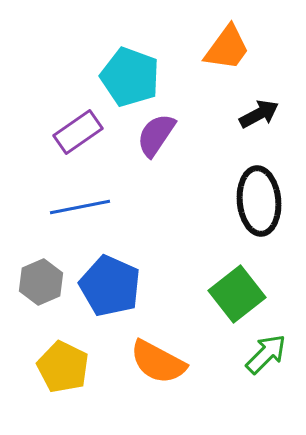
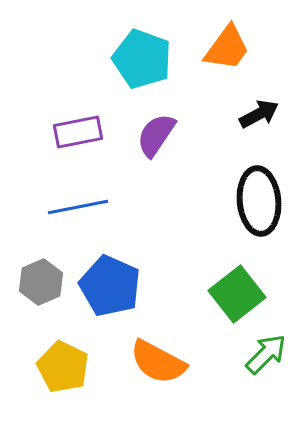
cyan pentagon: moved 12 px right, 18 px up
purple rectangle: rotated 24 degrees clockwise
blue line: moved 2 px left
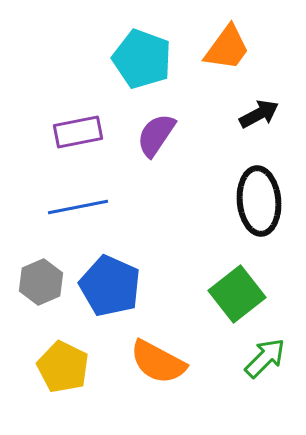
green arrow: moved 1 px left, 4 px down
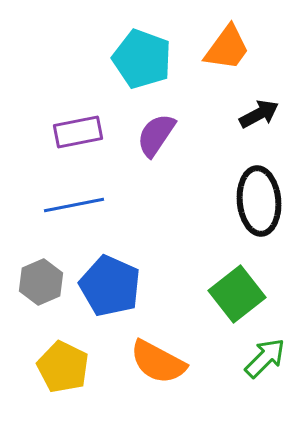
blue line: moved 4 px left, 2 px up
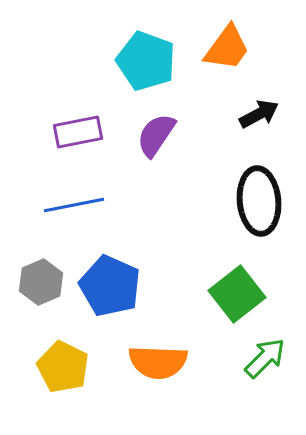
cyan pentagon: moved 4 px right, 2 px down
orange semicircle: rotated 26 degrees counterclockwise
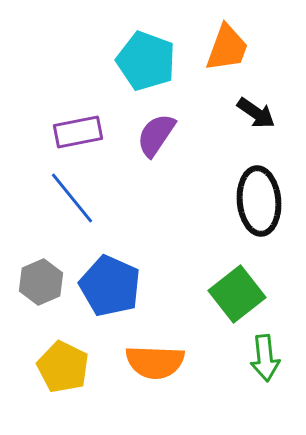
orange trapezoid: rotated 16 degrees counterclockwise
black arrow: moved 3 px left, 1 px up; rotated 63 degrees clockwise
blue line: moved 2 px left, 7 px up; rotated 62 degrees clockwise
green arrow: rotated 129 degrees clockwise
orange semicircle: moved 3 px left
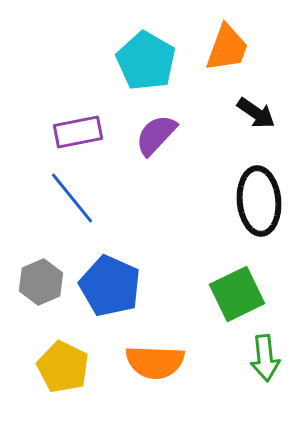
cyan pentagon: rotated 10 degrees clockwise
purple semicircle: rotated 9 degrees clockwise
green square: rotated 12 degrees clockwise
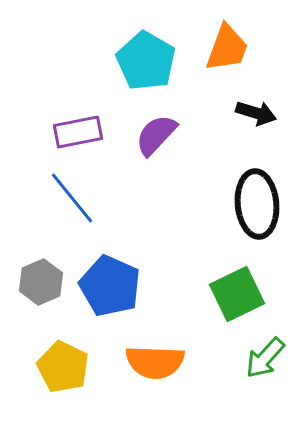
black arrow: rotated 18 degrees counterclockwise
black ellipse: moved 2 px left, 3 px down
green arrow: rotated 48 degrees clockwise
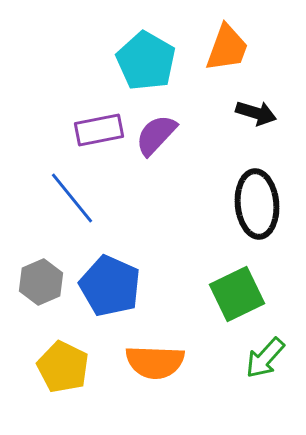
purple rectangle: moved 21 px right, 2 px up
